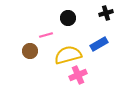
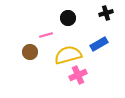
brown circle: moved 1 px down
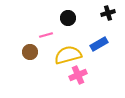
black cross: moved 2 px right
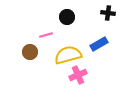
black cross: rotated 24 degrees clockwise
black circle: moved 1 px left, 1 px up
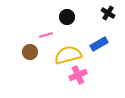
black cross: rotated 24 degrees clockwise
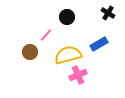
pink line: rotated 32 degrees counterclockwise
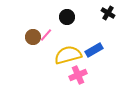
blue rectangle: moved 5 px left, 6 px down
brown circle: moved 3 px right, 15 px up
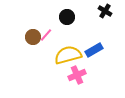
black cross: moved 3 px left, 2 px up
pink cross: moved 1 px left
